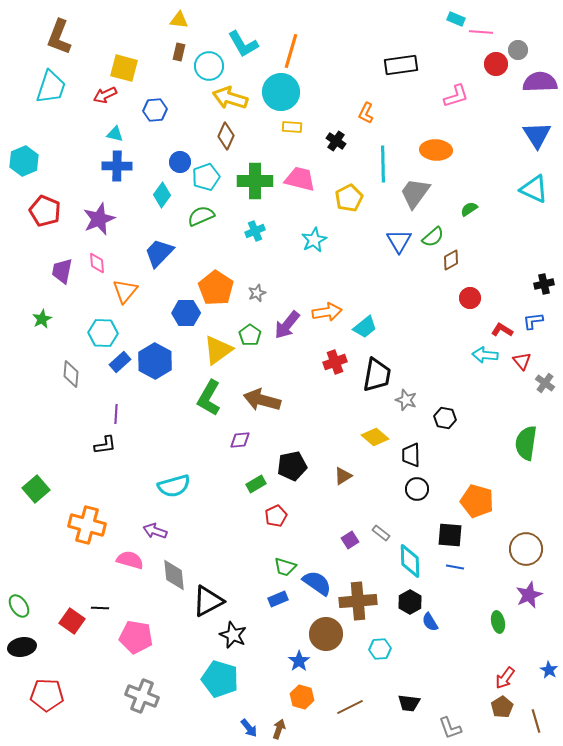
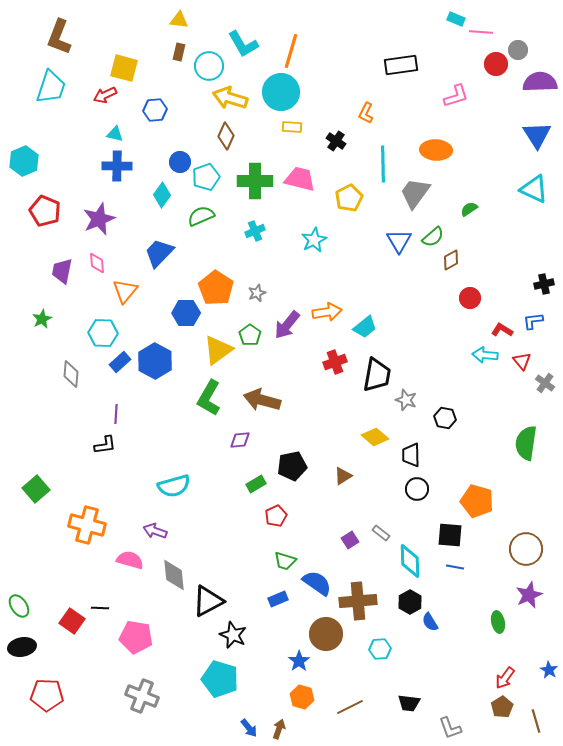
green trapezoid at (285, 567): moved 6 px up
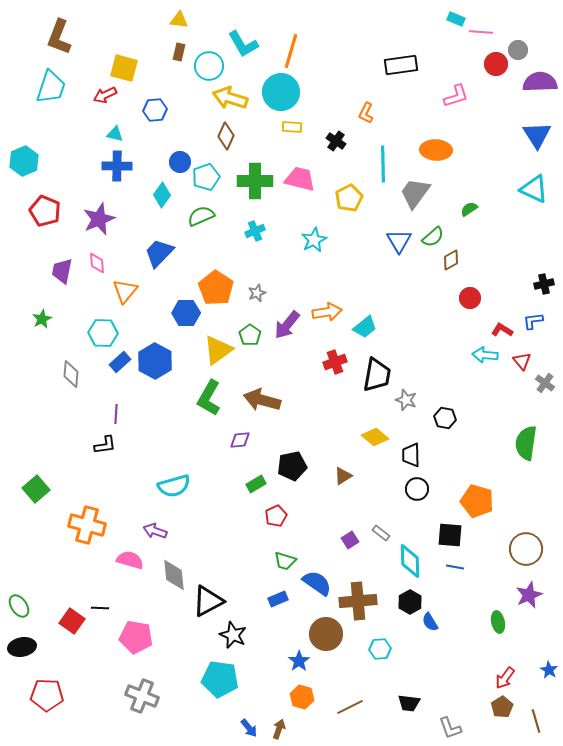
cyan pentagon at (220, 679): rotated 9 degrees counterclockwise
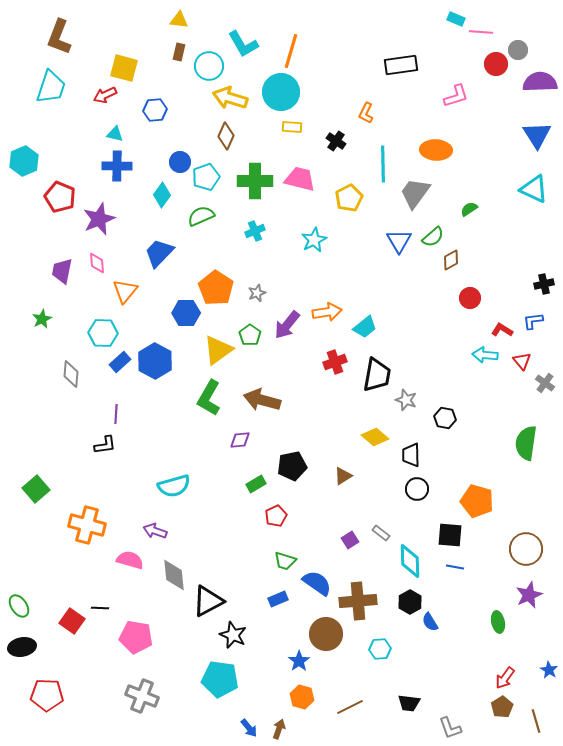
red pentagon at (45, 211): moved 15 px right, 14 px up
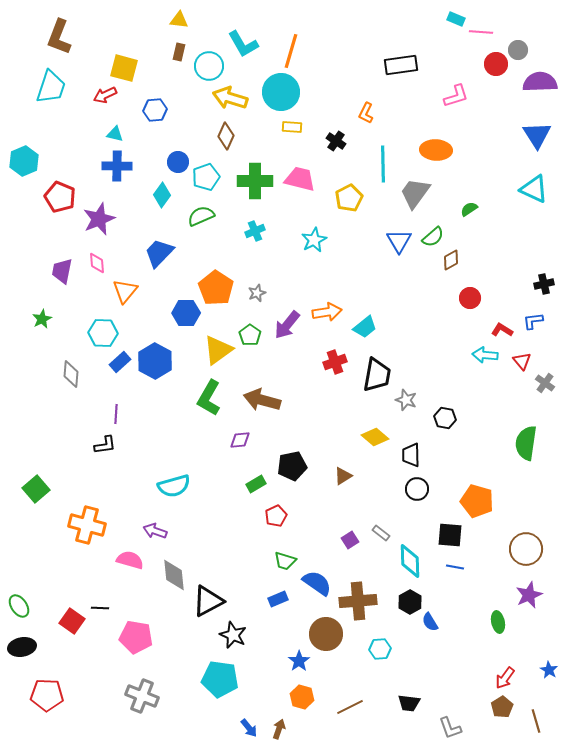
blue circle at (180, 162): moved 2 px left
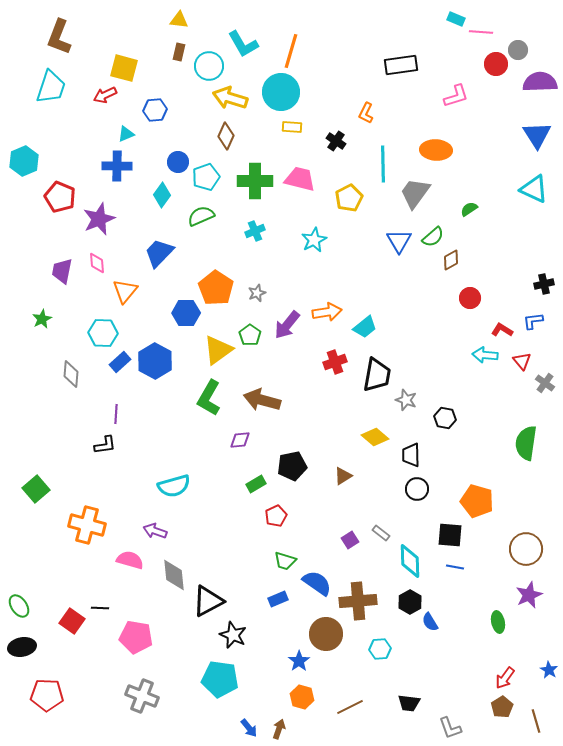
cyan triangle at (115, 134): moved 11 px right; rotated 36 degrees counterclockwise
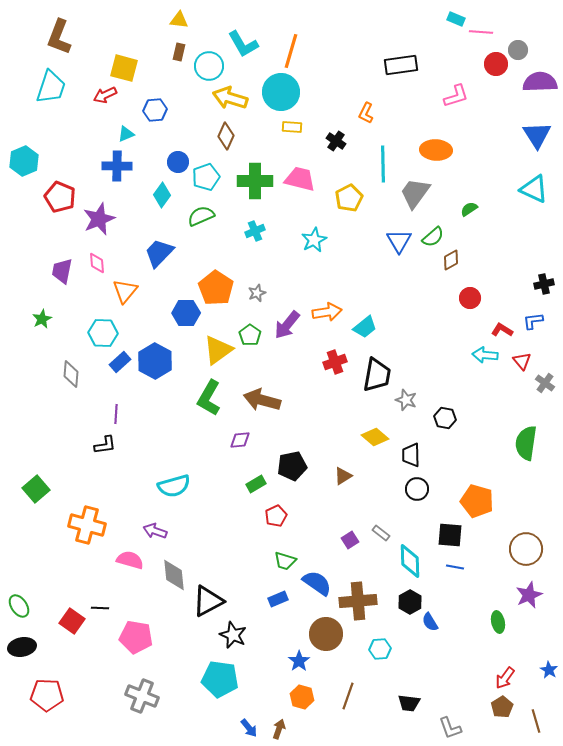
brown line at (350, 707): moved 2 px left, 11 px up; rotated 44 degrees counterclockwise
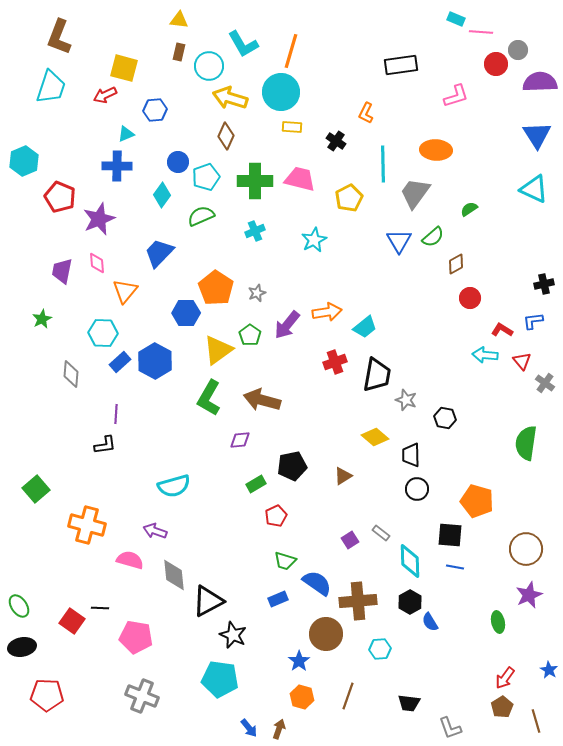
brown diamond at (451, 260): moved 5 px right, 4 px down
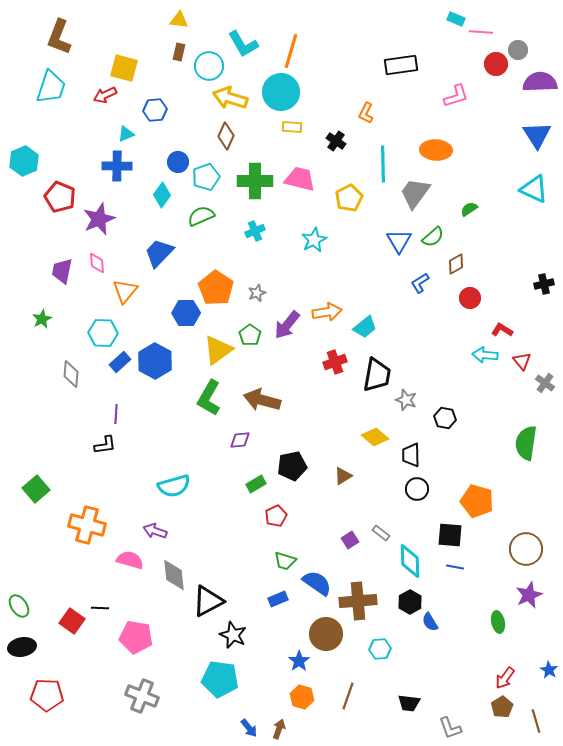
blue L-shape at (533, 321): moved 113 px left, 38 px up; rotated 25 degrees counterclockwise
